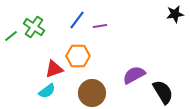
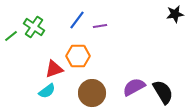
purple semicircle: moved 12 px down
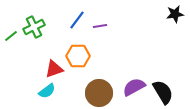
green cross: rotated 30 degrees clockwise
brown circle: moved 7 px right
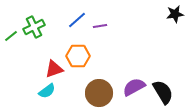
blue line: rotated 12 degrees clockwise
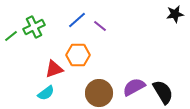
purple line: rotated 48 degrees clockwise
orange hexagon: moved 1 px up
cyan semicircle: moved 1 px left, 2 px down
